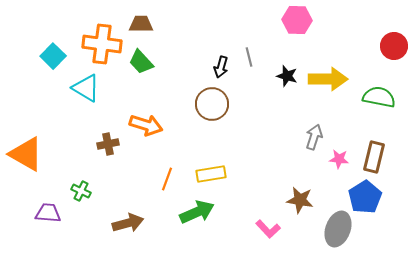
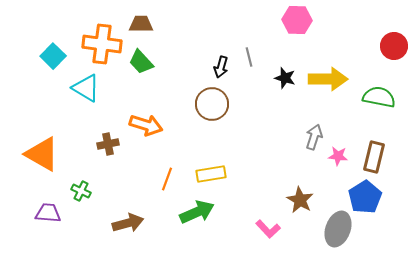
black star: moved 2 px left, 2 px down
orange triangle: moved 16 px right
pink star: moved 1 px left, 3 px up
brown star: rotated 20 degrees clockwise
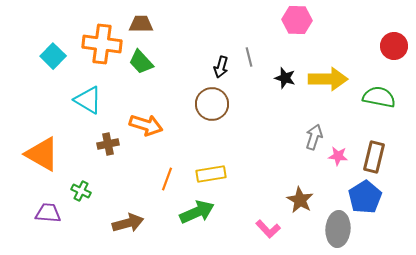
cyan triangle: moved 2 px right, 12 px down
gray ellipse: rotated 16 degrees counterclockwise
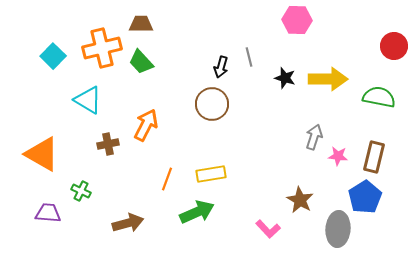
orange cross: moved 4 px down; rotated 21 degrees counterclockwise
orange arrow: rotated 80 degrees counterclockwise
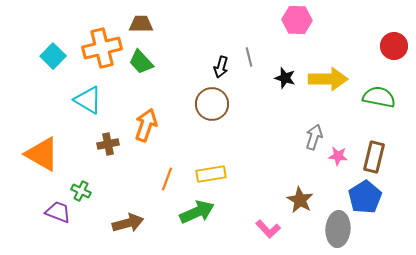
orange arrow: rotated 8 degrees counterclockwise
purple trapezoid: moved 10 px right, 1 px up; rotated 16 degrees clockwise
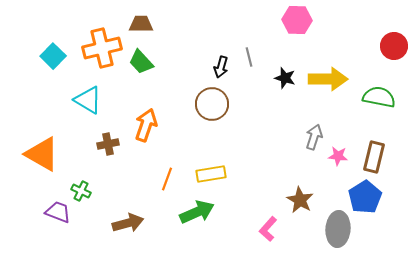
pink L-shape: rotated 85 degrees clockwise
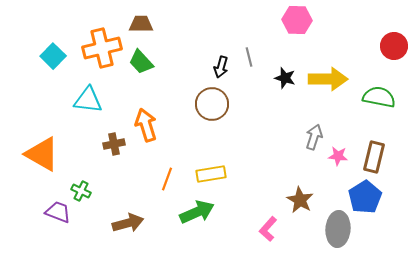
cyan triangle: rotated 24 degrees counterclockwise
orange arrow: rotated 36 degrees counterclockwise
brown cross: moved 6 px right
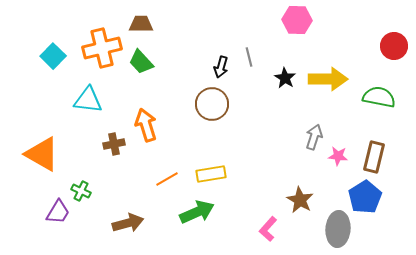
black star: rotated 15 degrees clockwise
orange line: rotated 40 degrees clockwise
purple trapezoid: rotated 100 degrees clockwise
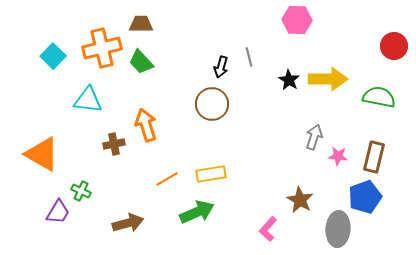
black star: moved 4 px right, 2 px down
blue pentagon: rotated 12 degrees clockwise
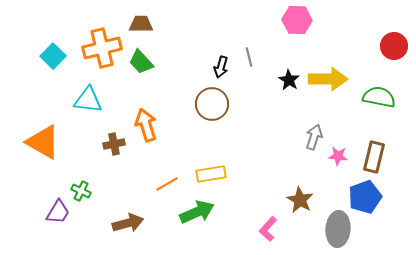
orange triangle: moved 1 px right, 12 px up
orange line: moved 5 px down
